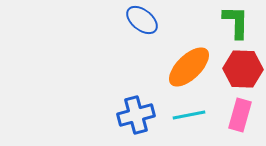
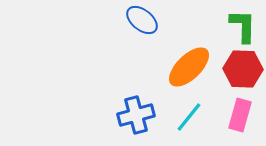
green L-shape: moved 7 px right, 4 px down
cyan line: moved 2 px down; rotated 40 degrees counterclockwise
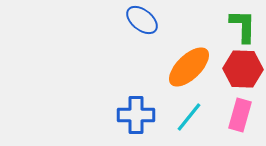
blue cross: rotated 15 degrees clockwise
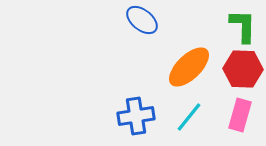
blue cross: moved 1 px down; rotated 9 degrees counterclockwise
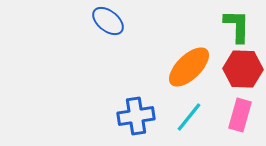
blue ellipse: moved 34 px left, 1 px down
green L-shape: moved 6 px left
